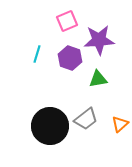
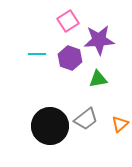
pink square: moved 1 px right; rotated 10 degrees counterclockwise
cyan line: rotated 72 degrees clockwise
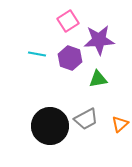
cyan line: rotated 12 degrees clockwise
gray trapezoid: rotated 10 degrees clockwise
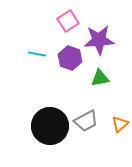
green triangle: moved 2 px right, 1 px up
gray trapezoid: moved 2 px down
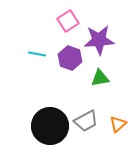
orange triangle: moved 2 px left
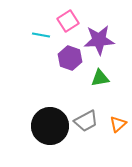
cyan line: moved 4 px right, 19 px up
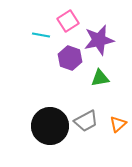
purple star: rotated 8 degrees counterclockwise
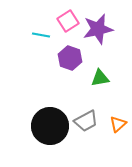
purple star: moved 1 px left, 11 px up
